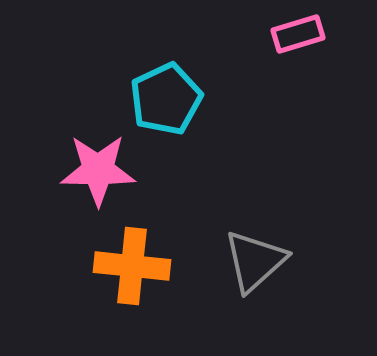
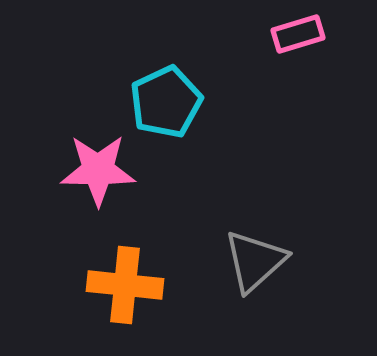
cyan pentagon: moved 3 px down
orange cross: moved 7 px left, 19 px down
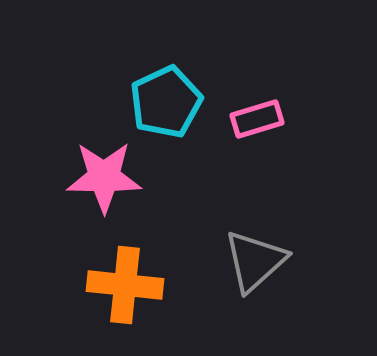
pink rectangle: moved 41 px left, 85 px down
pink star: moved 6 px right, 7 px down
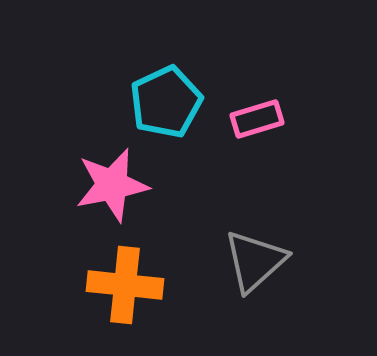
pink star: moved 8 px right, 8 px down; rotated 12 degrees counterclockwise
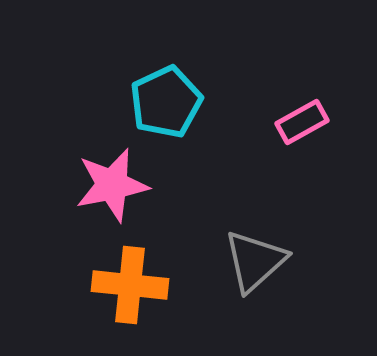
pink rectangle: moved 45 px right, 3 px down; rotated 12 degrees counterclockwise
orange cross: moved 5 px right
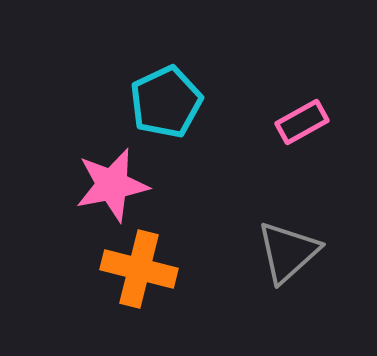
gray triangle: moved 33 px right, 9 px up
orange cross: moved 9 px right, 16 px up; rotated 8 degrees clockwise
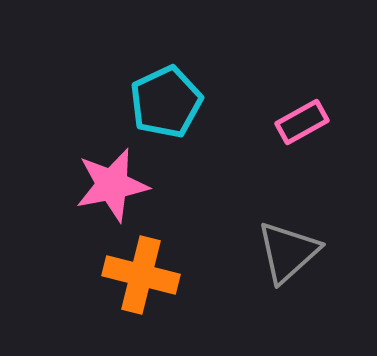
orange cross: moved 2 px right, 6 px down
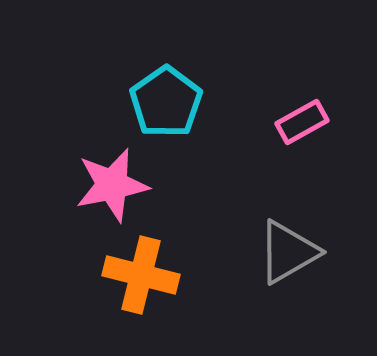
cyan pentagon: rotated 10 degrees counterclockwise
gray triangle: rotated 12 degrees clockwise
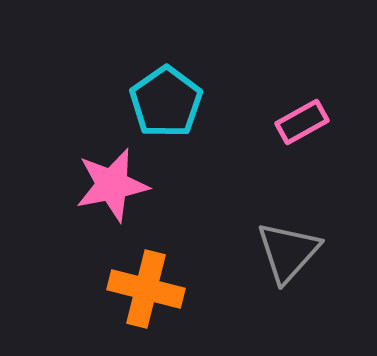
gray triangle: rotated 18 degrees counterclockwise
orange cross: moved 5 px right, 14 px down
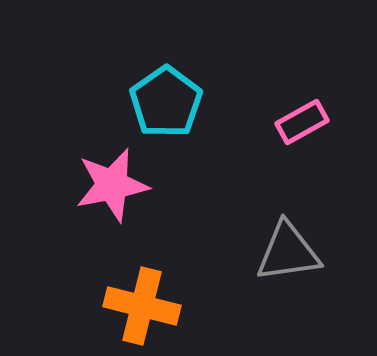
gray triangle: rotated 40 degrees clockwise
orange cross: moved 4 px left, 17 px down
